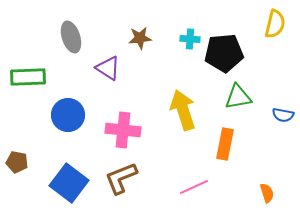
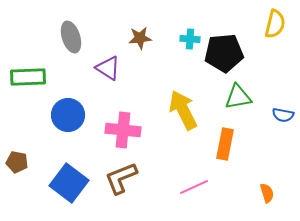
yellow arrow: rotated 9 degrees counterclockwise
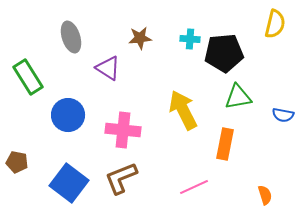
green rectangle: rotated 60 degrees clockwise
orange semicircle: moved 2 px left, 2 px down
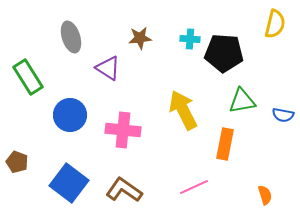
black pentagon: rotated 9 degrees clockwise
green triangle: moved 4 px right, 4 px down
blue circle: moved 2 px right
brown pentagon: rotated 10 degrees clockwise
brown L-shape: moved 3 px right, 12 px down; rotated 57 degrees clockwise
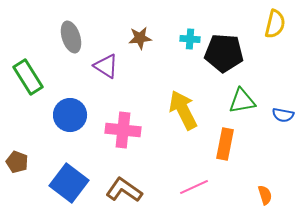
purple triangle: moved 2 px left, 2 px up
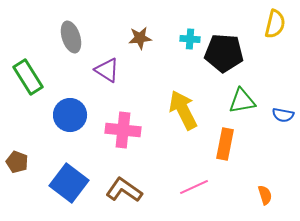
purple triangle: moved 1 px right, 4 px down
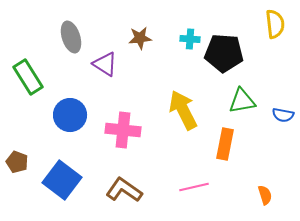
yellow semicircle: rotated 20 degrees counterclockwise
purple triangle: moved 2 px left, 6 px up
blue square: moved 7 px left, 3 px up
pink line: rotated 12 degrees clockwise
